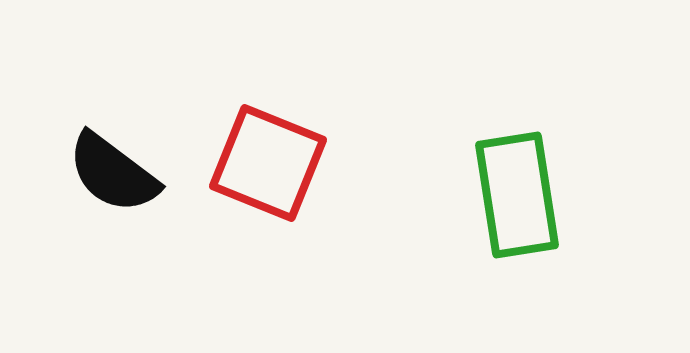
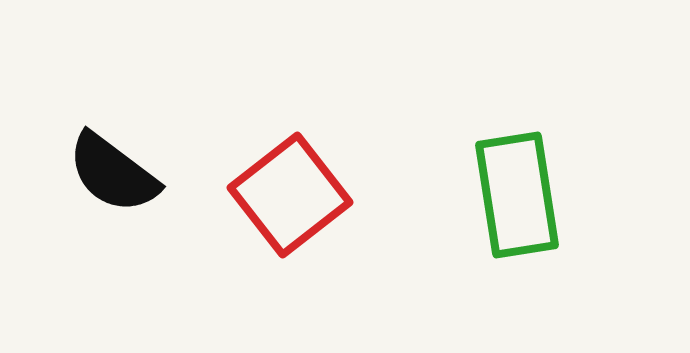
red square: moved 22 px right, 32 px down; rotated 30 degrees clockwise
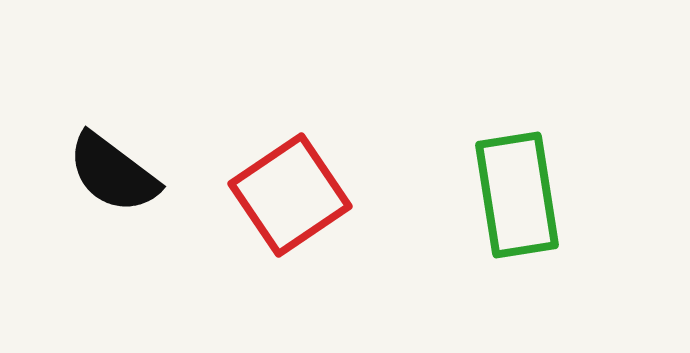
red square: rotated 4 degrees clockwise
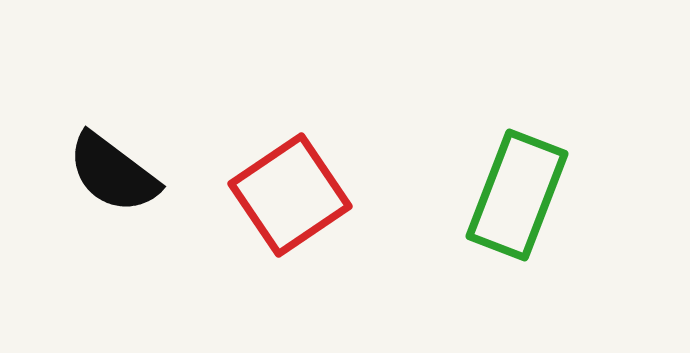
green rectangle: rotated 30 degrees clockwise
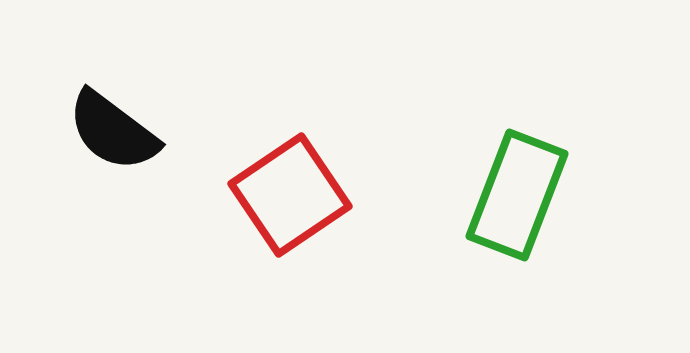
black semicircle: moved 42 px up
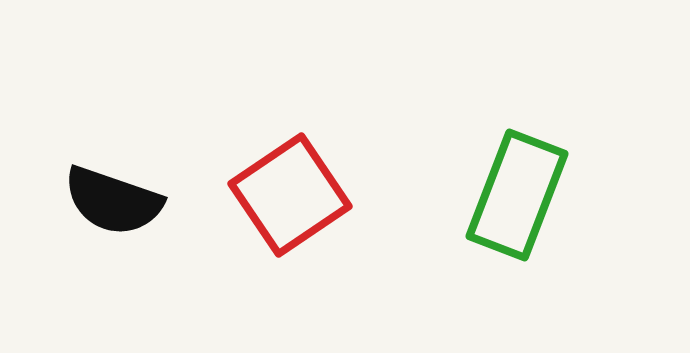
black semicircle: moved 70 px down; rotated 18 degrees counterclockwise
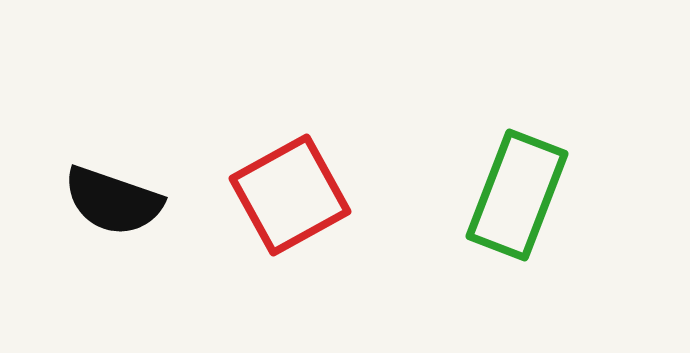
red square: rotated 5 degrees clockwise
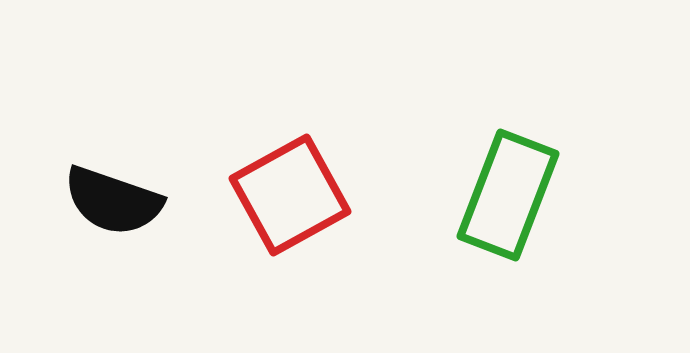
green rectangle: moved 9 px left
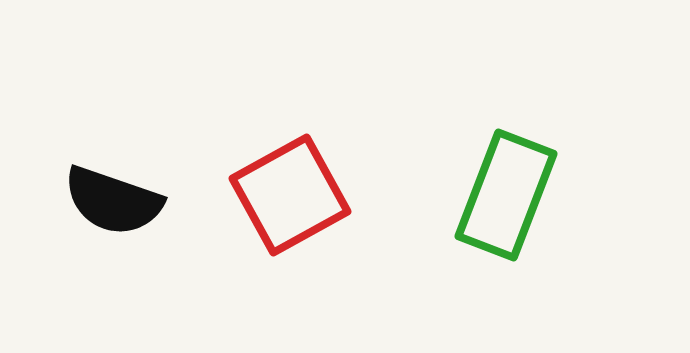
green rectangle: moved 2 px left
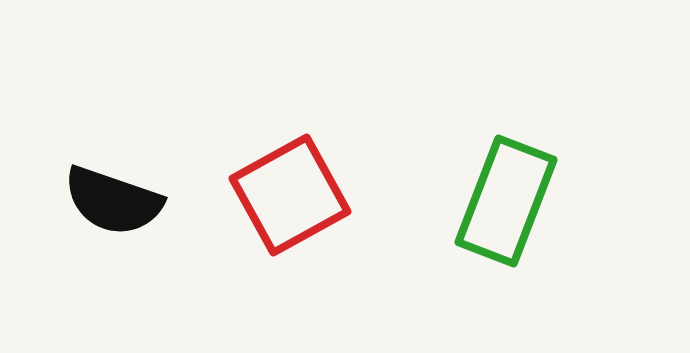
green rectangle: moved 6 px down
